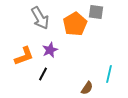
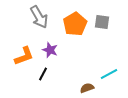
gray square: moved 6 px right, 10 px down
gray arrow: moved 1 px left, 1 px up
purple star: rotated 28 degrees counterclockwise
cyan line: rotated 48 degrees clockwise
brown semicircle: rotated 144 degrees counterclockwise
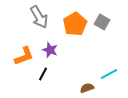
gray square: rotated 21 degrees clockwise
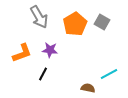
purple star: rotated 14 degrees counterclockwise
orange L-shape: moved 2 px left, 3 px up
brown semicircle: moved 1 px right; rotated 32 degrees clockwise
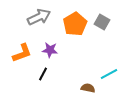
gray arrow: rotated 85 degrees counterclockwise
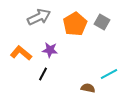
orange L-shape: moved 1 px left; rotated 120 degrees counterclockwise
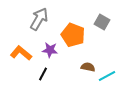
gray arrow: moved 2 px down; rotated 35 degrees counterclockwise
orange pentagon: moved 2 px left, 11 px down; rotated 20 degrees counterclockwise
cyan line: moved 2 px left, 2 px down
brown semicircle: moved 21 px up
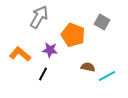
gray arrow: moved 2 px up
orange L-shape: moved 1 px left, 1 px down
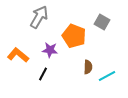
orange pentagon: moved 1 px right, 1 px down
orange L-shape: moved 2 px left, 1 px down
brown semicircle: rotated 80 degrees clockwise
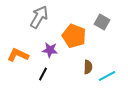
orange L-shape: rotated 15 degrees counterclockwise
